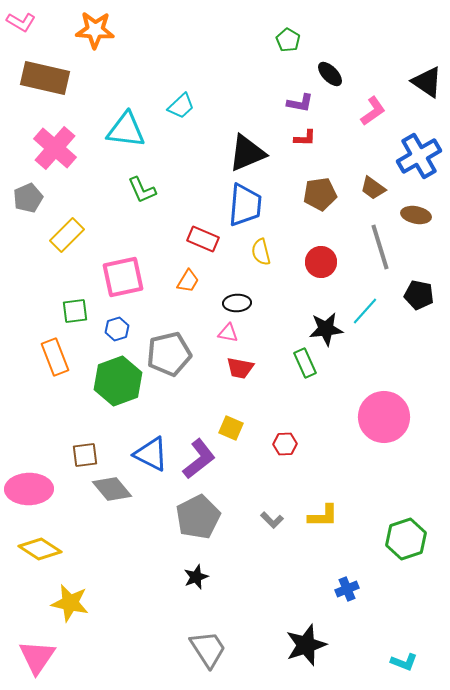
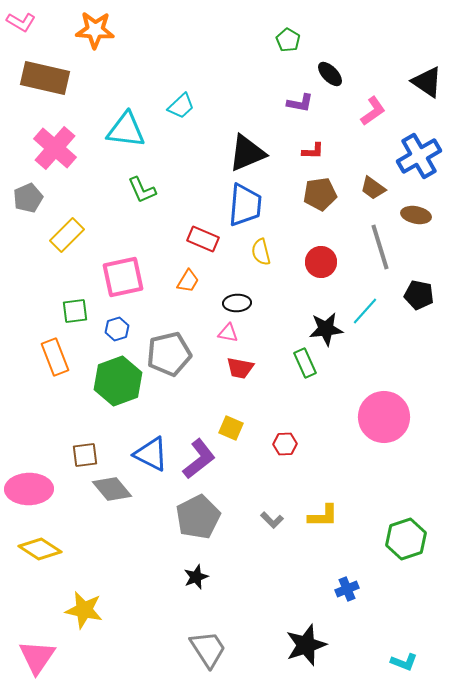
red L-shape at (305, 138): moved 8 px right, 13 px down
yellow star at (70, 603): moved 14 px right, 7 px down
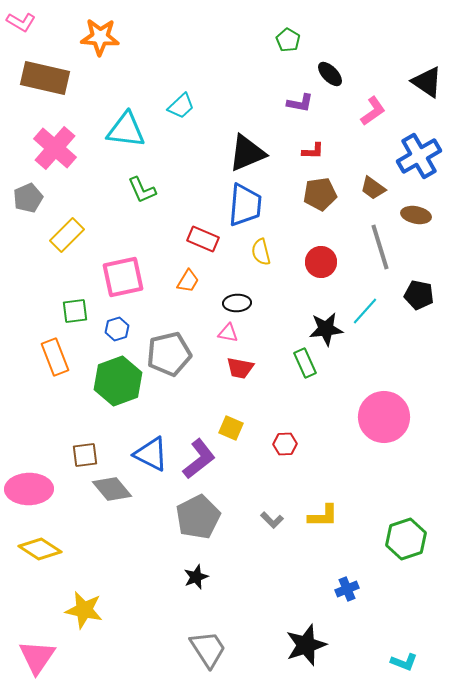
orange star at (95, 30): moved 5 px right, 7 px down
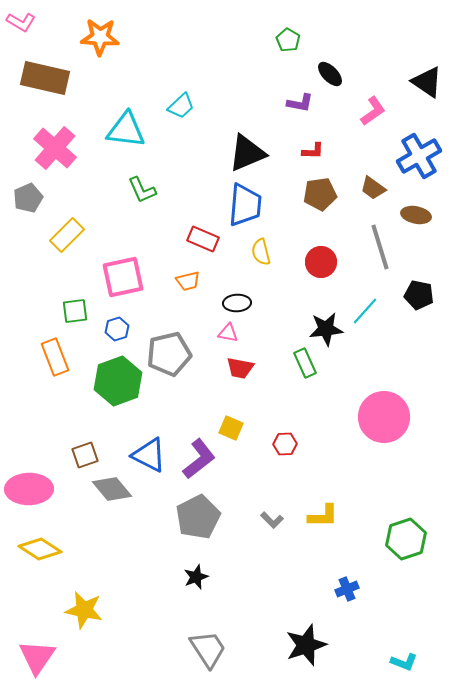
orange trapezoid at (188, 281): rotated 45 degrees clockwise
blue triangle at (151, 454): moved 2 px left, 1 px down
brown square at (85, 455): rotated 12 degrees counterclockwise
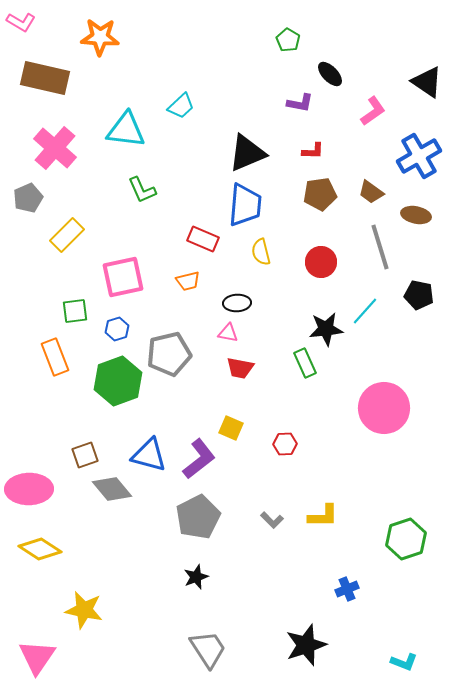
brown trapezoid at (373, 188): moved 2 px left, 4 px down
pink circle at (384, 417): moved 9 px up
blue triangle at (149, 455): rotated 12 degrees counterclockwise
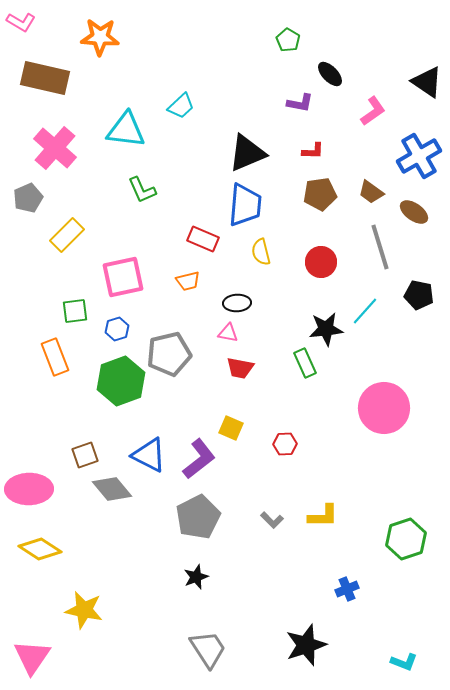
brown ellipse at (416, 215): moved 2 px left, 3 px up; rotated 24 degrees clockwise
green hexagon at (118, 381): moved 3 px right
blue triangle at (149, 455): rotated 12 degrees clockwise
pink triangle at (37, 657): moved 5 px left
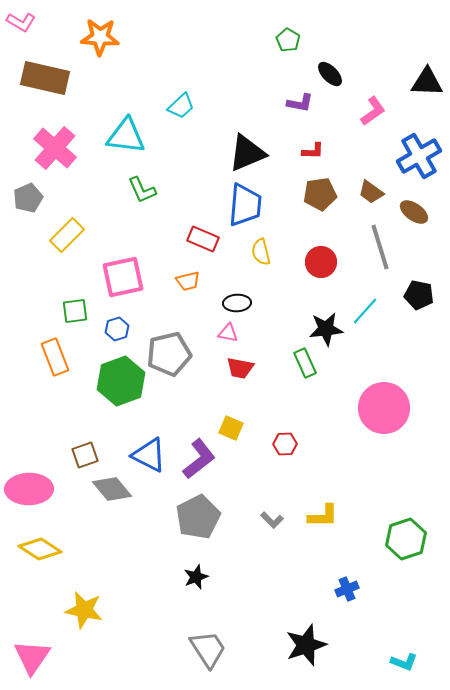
black triangle at (427, 82): rotated 32 degrees counterclockwise
cyan triangle at (126, 130): moved 6 px down
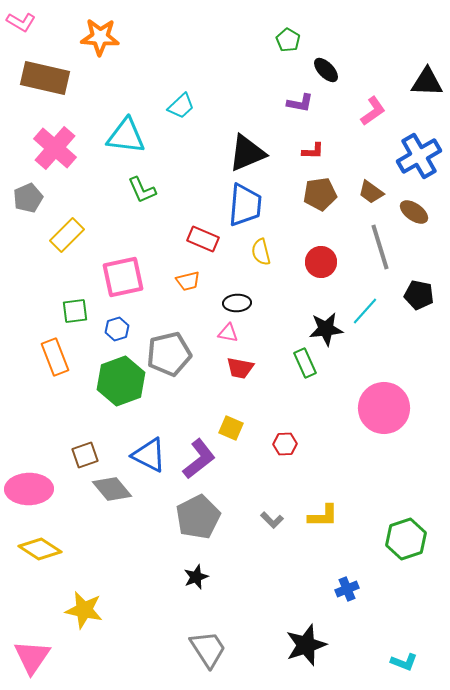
black ellipse at (330, 74): moved 4 px left, 4 px up
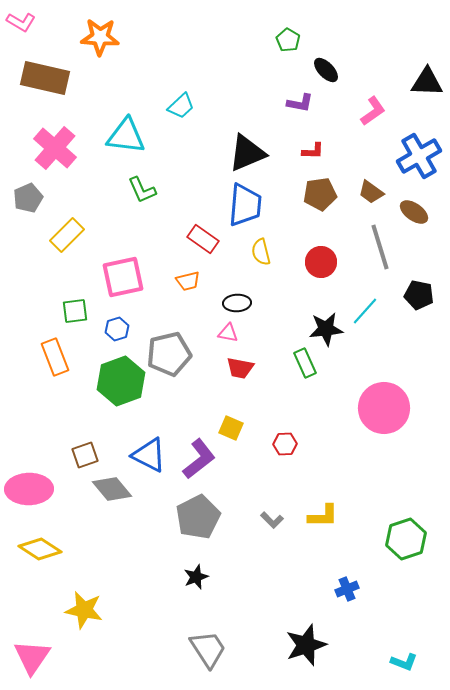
red rectangle at (203, 239): rotated 12 degrees clockwise
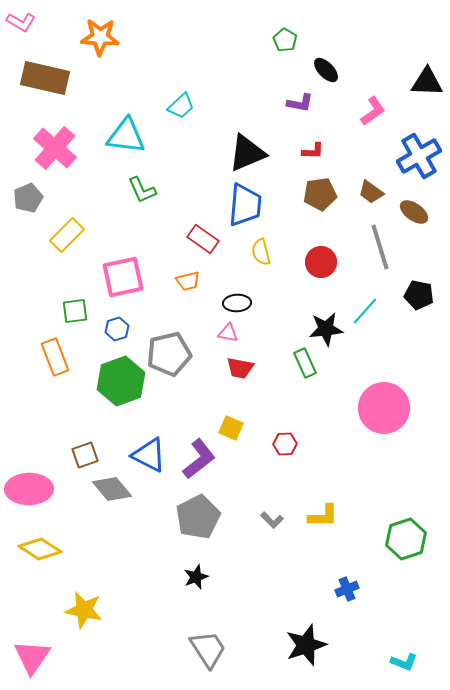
green pentagon at (288, 40): moved 3 px left
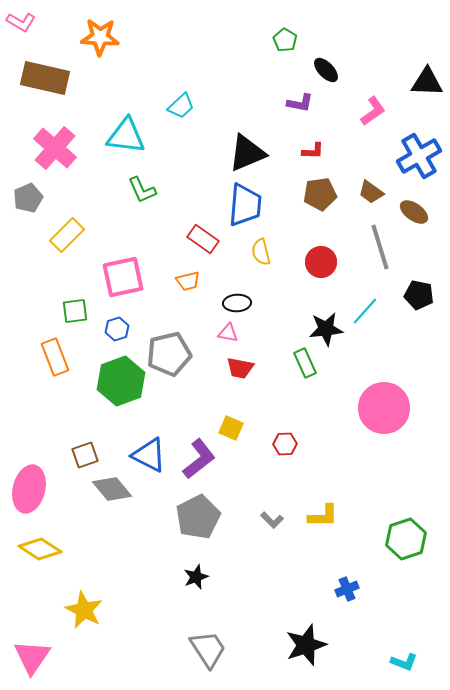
pink ellipse at (29, 489): rotated 75 degrees counterclockwise
yellow star at (84, 610): rotated 15 degrees clockwise
